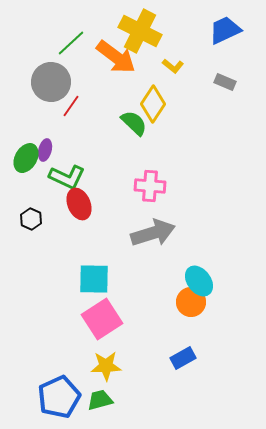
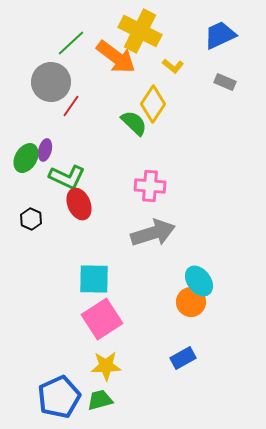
blue trapezoid: moved 5 px left, 5 px down
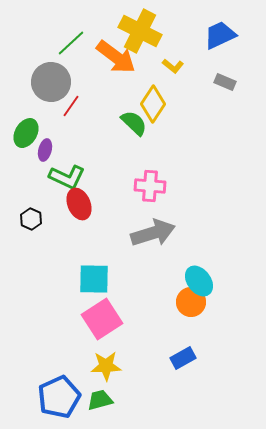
green ellipse: moved 25 px up
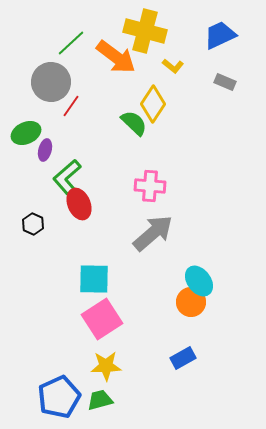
yellow cross: moved 5 px right; rotated 12 degrees counterclockwise
green ellipse: rotated 36 degrees clockwise
green L-shape: rotated 114 degrees clockwise
black hexagon: moved 2 px right, 5 px down
gray arrow: rotated 24 degrees counterclockwise
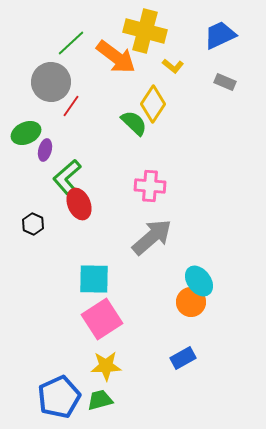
gray arrow: moved 1 px left, 4 px down
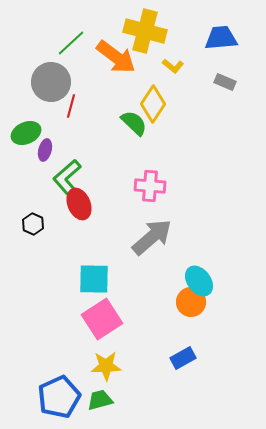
blue trapezoid: moved 1 px right, 3 px down; rotated 20 degrees clockwise
red line: rotated 20 degrees counterclockwise
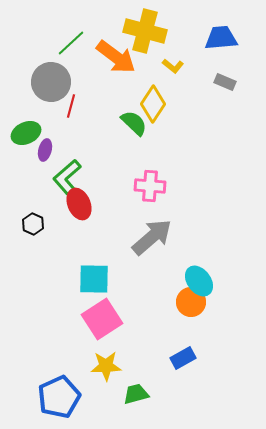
green trapezoid: moved 36 px right, 6 px up
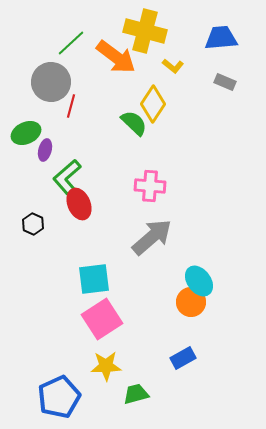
cyan square: rotated 8 degrees counterclockwise
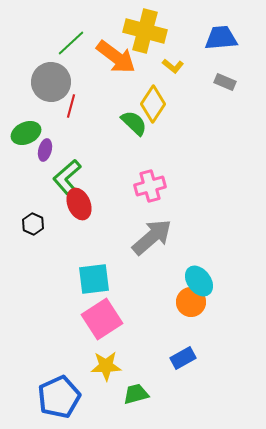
pink cross: rotated 20 degrees counterclockwise
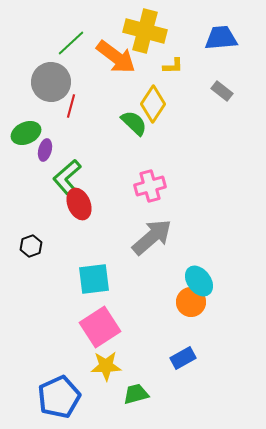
yellow L-shape: rotated 40 degrees counterclockwise
gray rectangle: moved 3 px left, 9 px down; rotated 15 degrees clockwise
black hexagon: moved 2 px left, 22 px down; rotated 15 degrees clockwise
pink square: moved 2 px left, 8 px down
